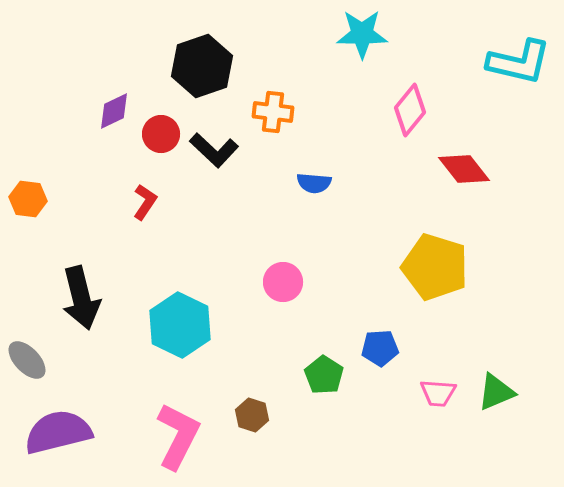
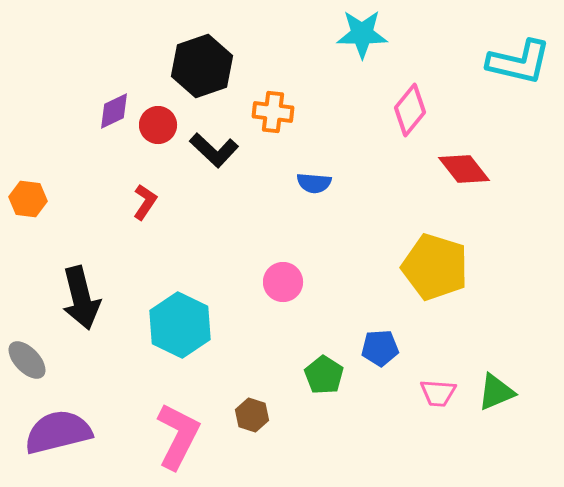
red circle: moved 3 px left, 9 px up
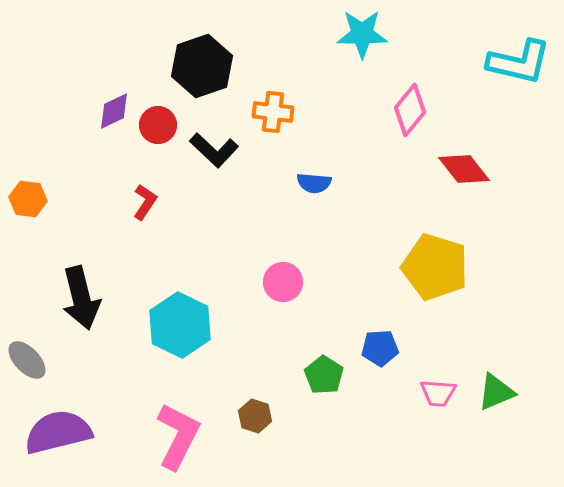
brown hexagon: moved 3 px right, 1 px down
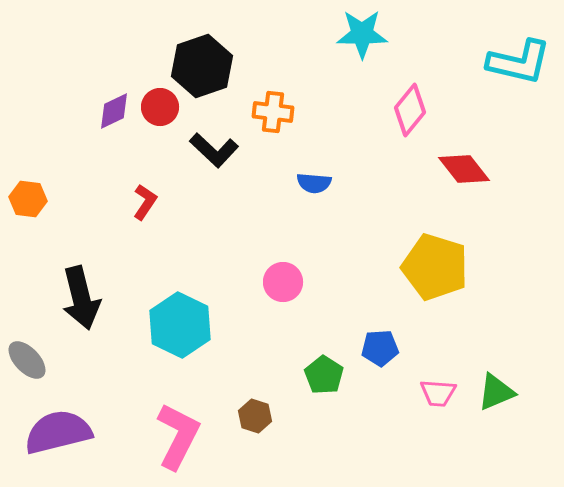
red circle: moved 2 px right, 18 px up
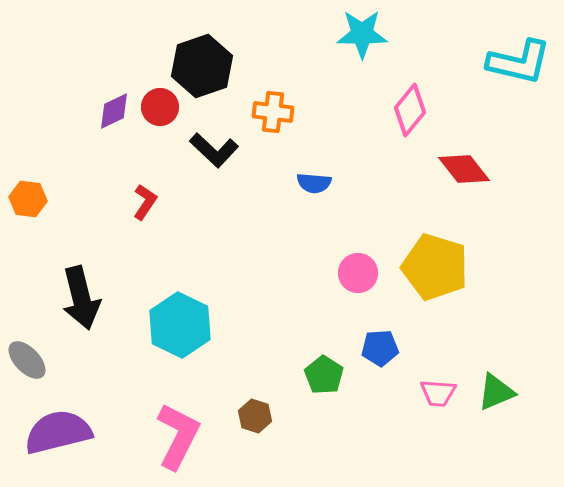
pink circle: moved 75 px right, 9 px up
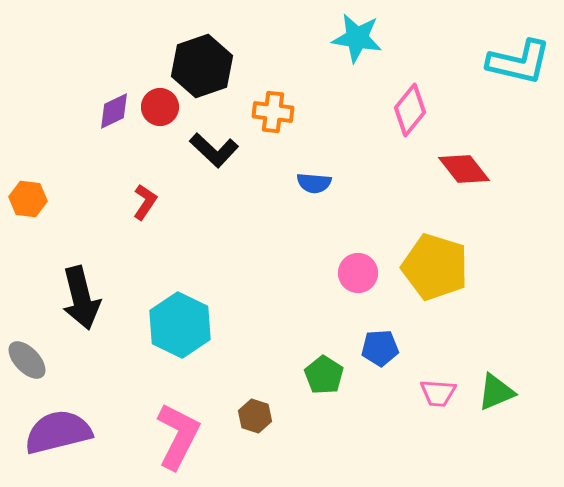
cyan star: moved 5 px left, 4 px down; rotated 9 degrees clockwise
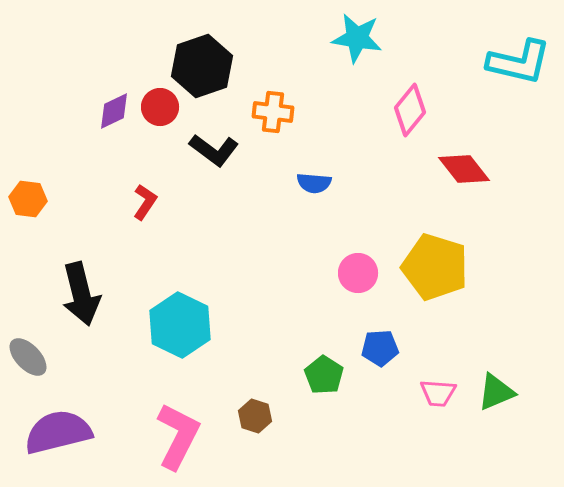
black L-shape: rotated 6 degrees counterclockwise
black arrow: moved 4 px up
gray ellipse: moved 1 px right, 3 px up
